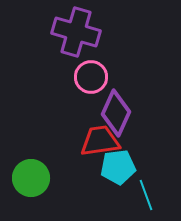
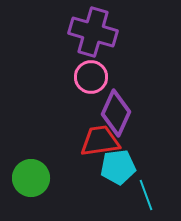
purple cross: moved 17 px right
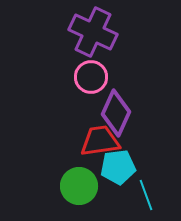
purple cross: rotated 9 degrees clockwise
green circle: moved 48 px right, 8 px down
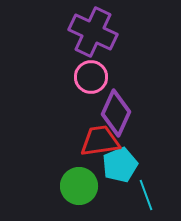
cyan pentagon: moved 2 px right, 2 px up; rotated 16 degrees counterclockwise
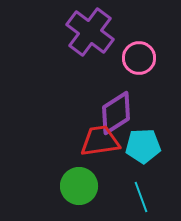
purple cross: moved 3 px left; rotated 12 degrees clockwise
pink circle: moved 48 px right, 19 px up
purple diamond: rotated 33 degrees clockwise
cyan pentagon: moved 23 px right, 19 px up; rotated 20 degrees clockwise
cyan line: moved 5 px left, 2 px down
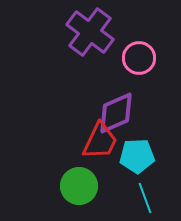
purple diamond: rotated 9 degrees clockwise
red trapezoid: rotated 123 degrees clockwise
cyan pentagon: moved 6 px left, 10 px down
cyan line: moved 4 px right, 1 px down
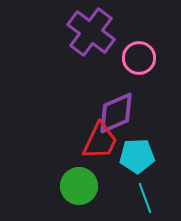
purple cross: moved 1 px right
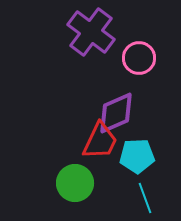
green circle: moved 4 px left, 3 px up
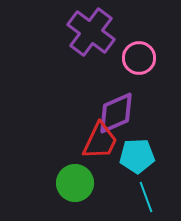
cyan line: moved 1 px right, 1 px up
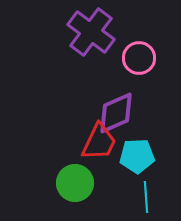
red trapezoid: moved 1 px left, 1 px down
cyan line: rotated 16 degrees clockwise
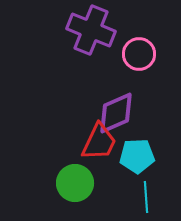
purple cross: moved 2 px up; rotated 15 degrees counterclockwise
pink circle: moved 4 px up
